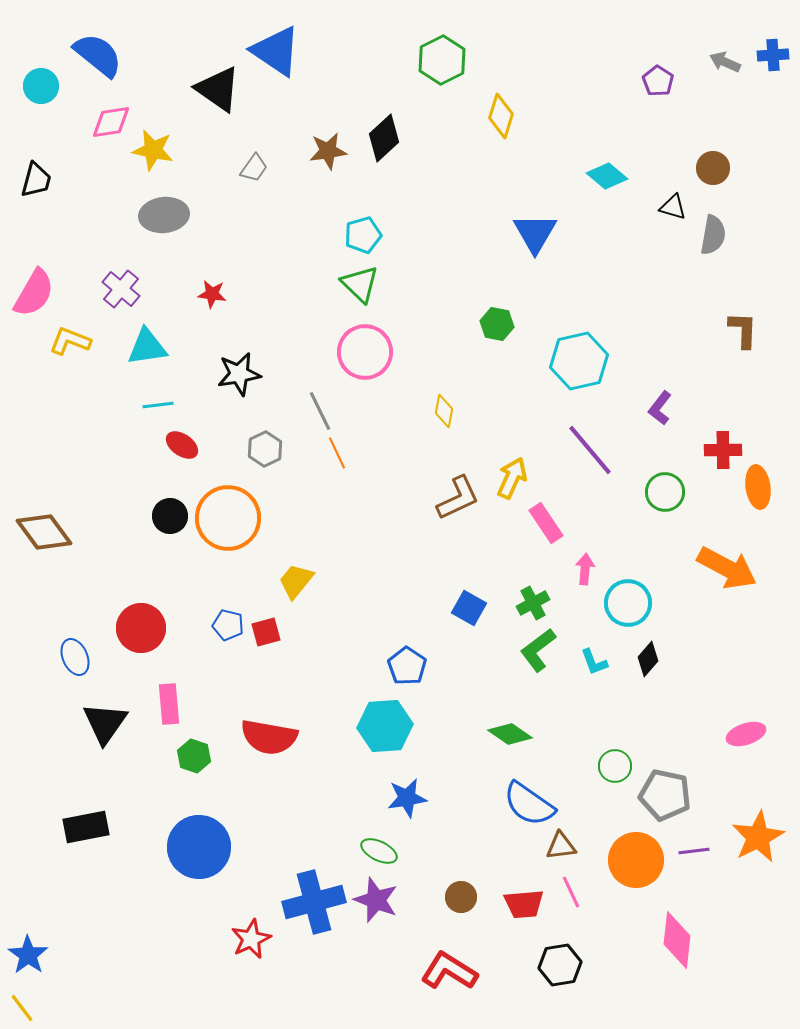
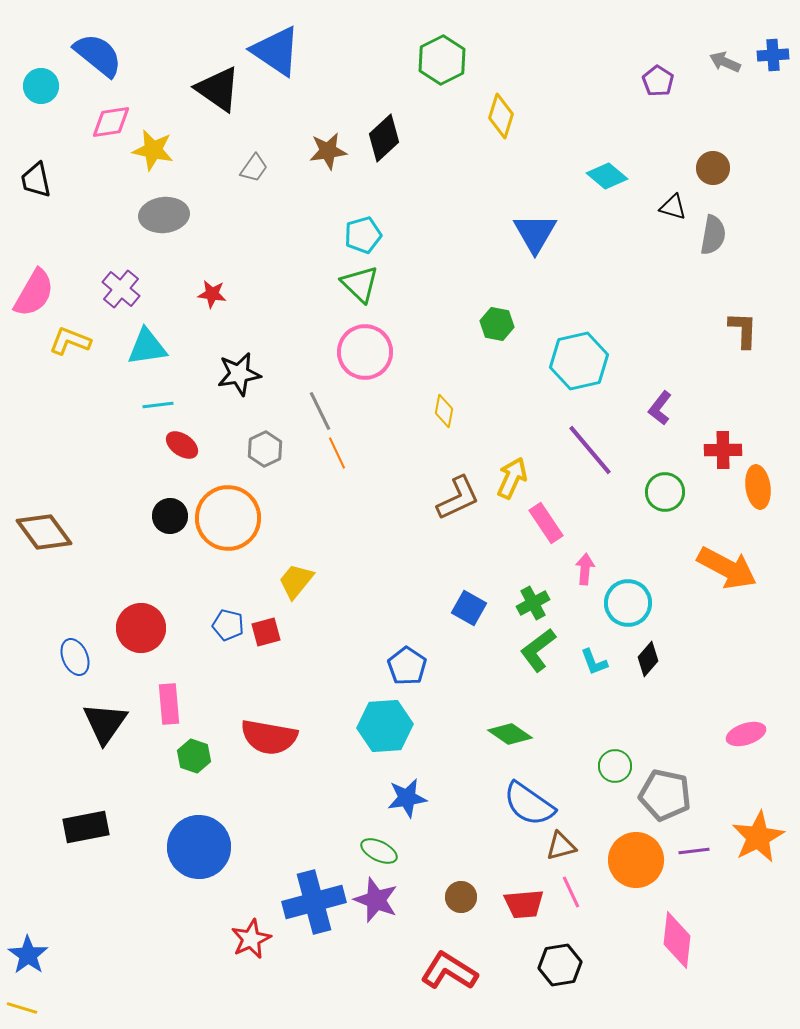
black trapezoid at (36, 180): rotated 153 degrees clockwise
brown triangle at (561, 846): rotated 8 degrees counterclockwise
yellow line at (22, 1008): rotated 36 degrees counterclockwise
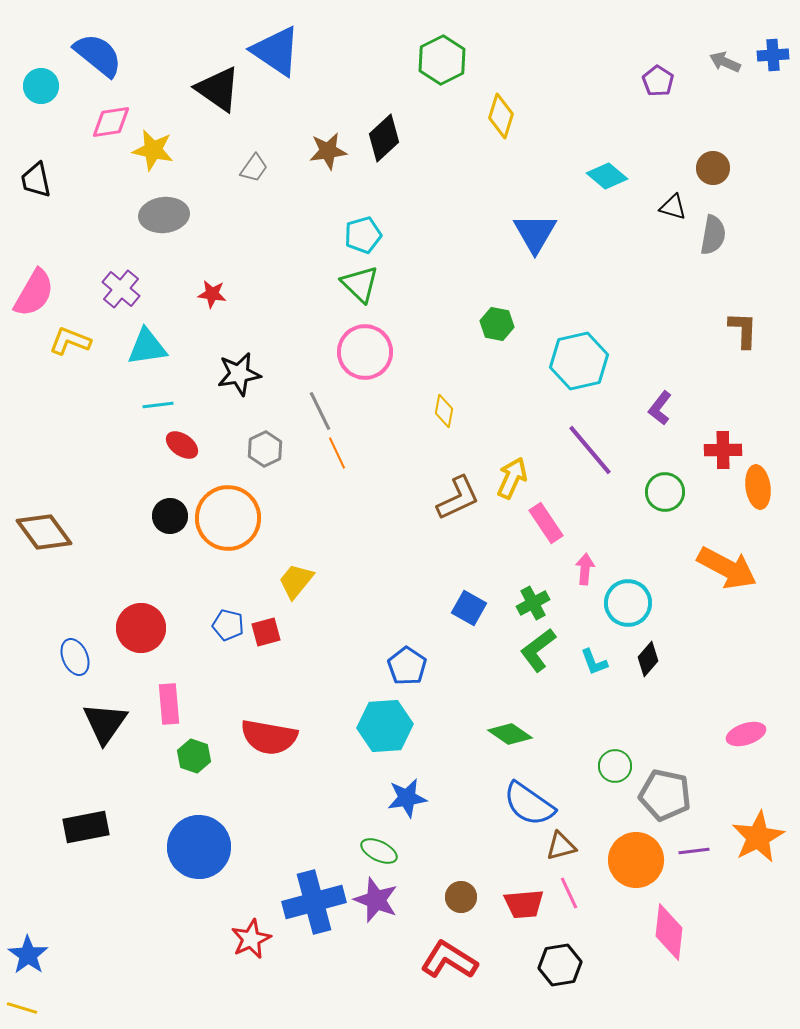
pink line at (571, 892): moved 2 px left, 1 px down
pink diamond at (677, 940): moved 8 px left, 8 px up
red L-shape at (449, 971): moved 11 px up
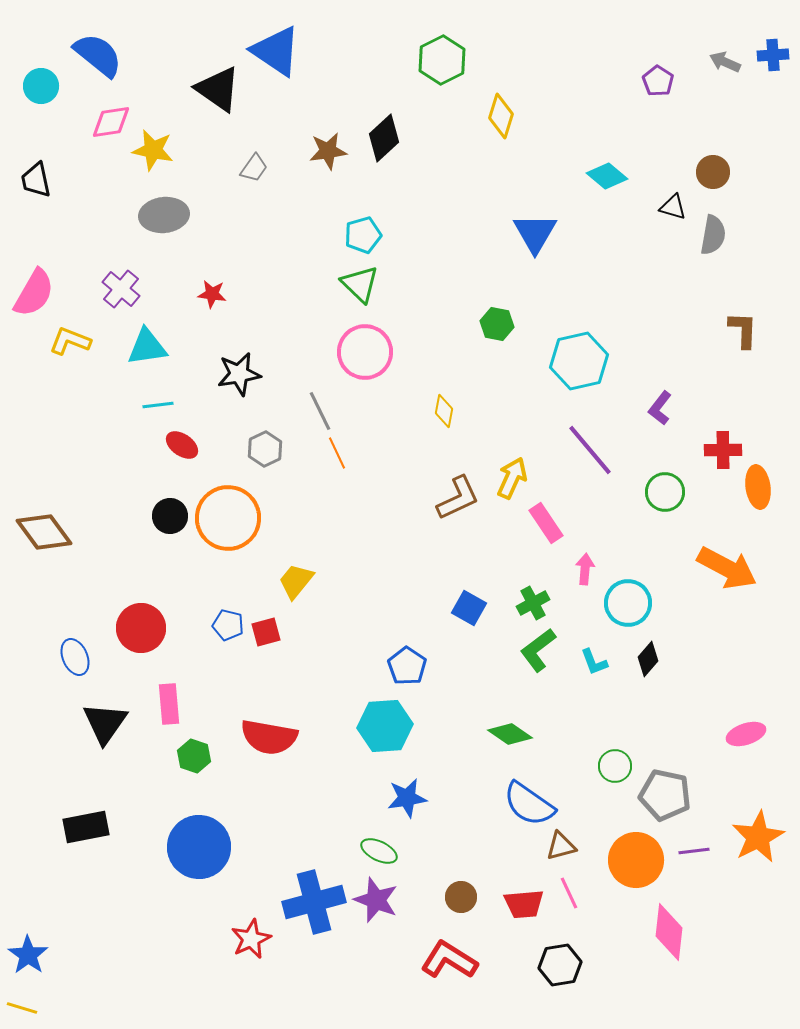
brown circle at (713, 168): moved 4 px down
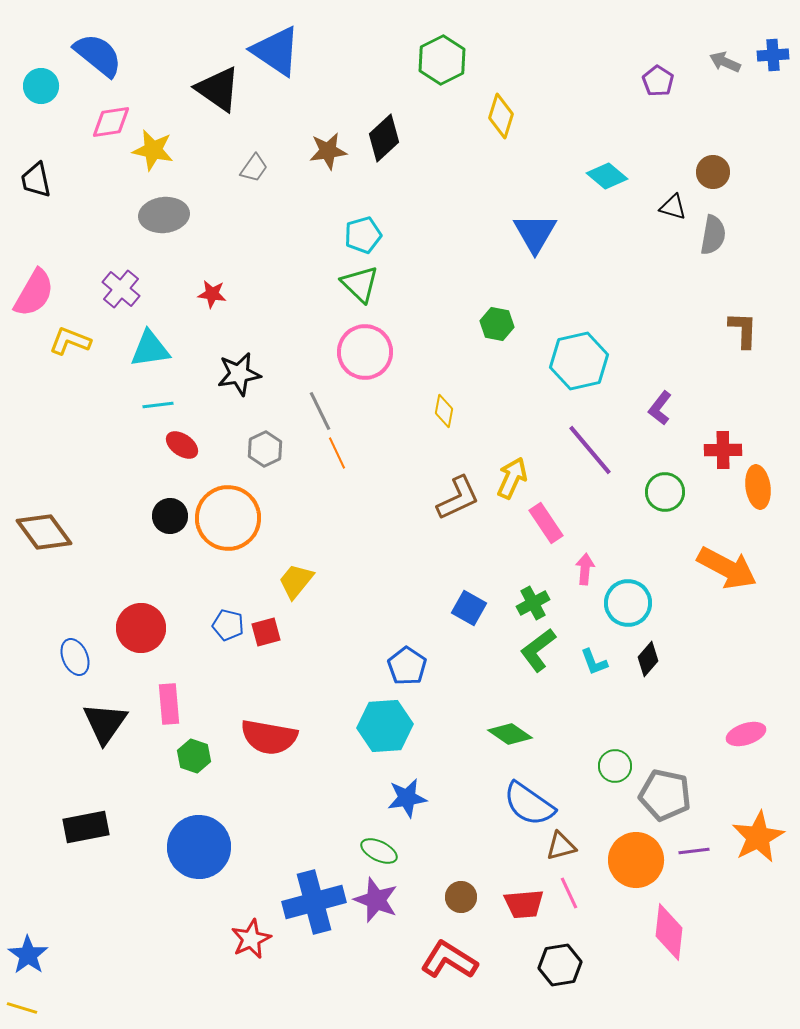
cyan triangle at (147, 347): moved 3 px right, 2 px down
